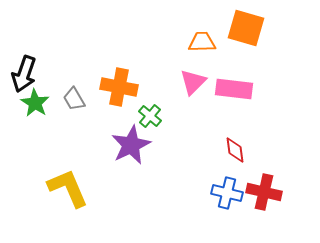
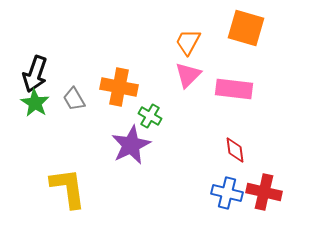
orange trapezoid: moved 14 px left; rotated 60 degrees counterclockwise
black arrow: moved 11 px right
pink triangle: moved 5 px left, 7 px up
green cross: rotated 10 degrees counterclockwise
yellow L-shape: rotated 15 degrees clockwise
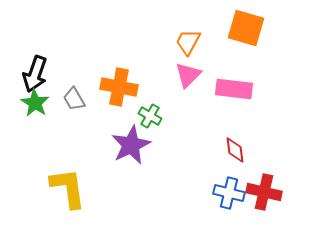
blue cross: moved 2 px right
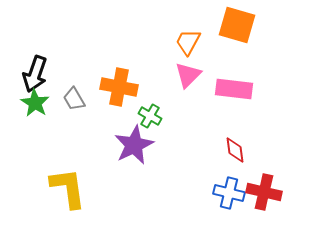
orange square: moved 9 px left, 3 px up
purple star: moved 3 px right
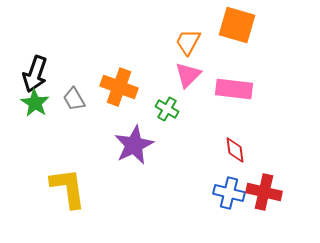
orange cross: rotated 9 degrees clockwise
green cross: moved 17 px right, 7 px up
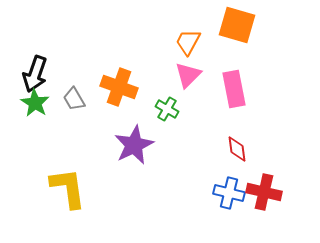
pink rectangle: rotated 72 degrees clockwise
red diamond: moved 2 px right, 1 px up
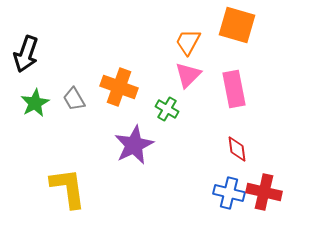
black arrow: moved 9 px left, 20 px up
green star: rotated 12 degrees clockwise
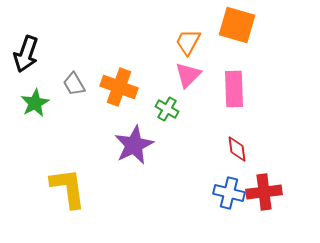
pink rectangle: rotated 9 degrees clockwise
gray trapezoid: moved 15 px up
red cross: rotated 20 degrees counterclockwise
